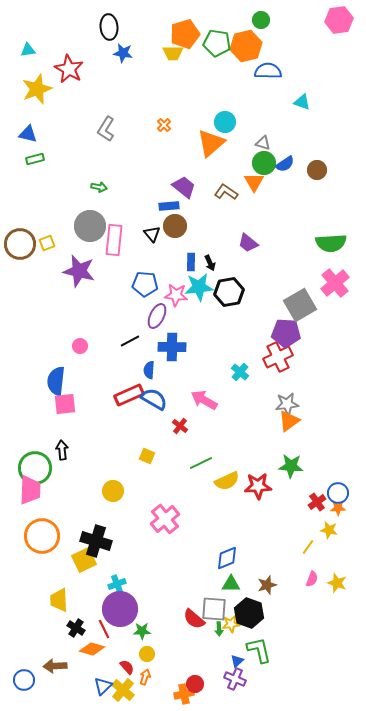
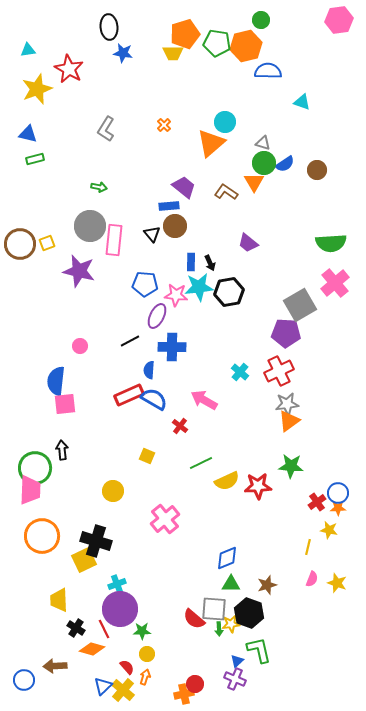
red cross at (278, 357): moved 1 px right, 14 px down
yellow line at (308, 547): rotated 21 degrees counterclockwise
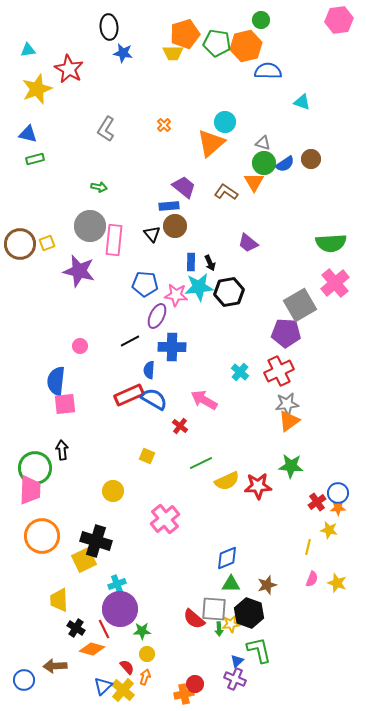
brown circle at (317, 170): moved 6 px left, 11 px up
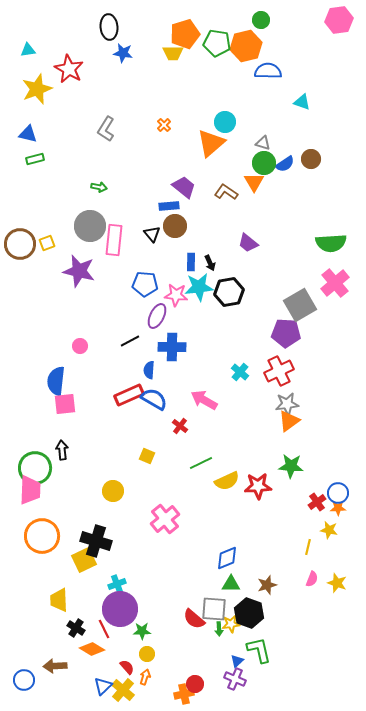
orange diamond at (92, 649): rotated 15 degrees clockwise
